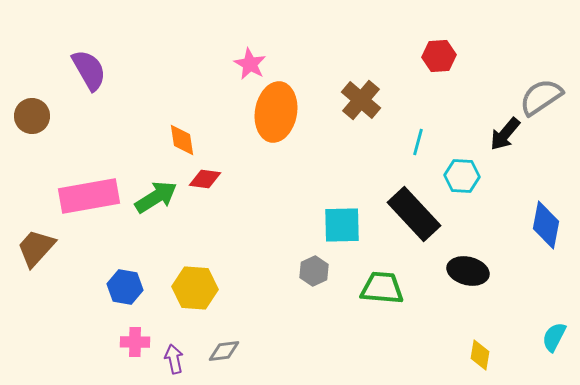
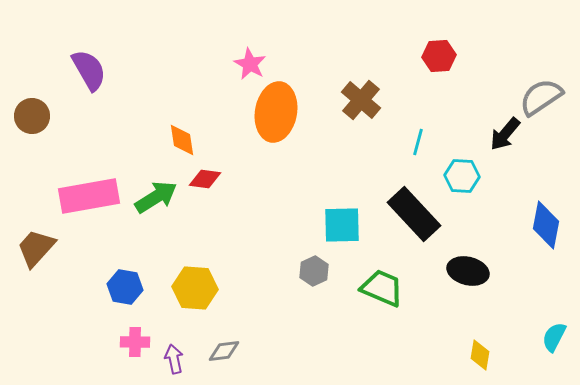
green trapezoid: rotated 18 degrees clockwise
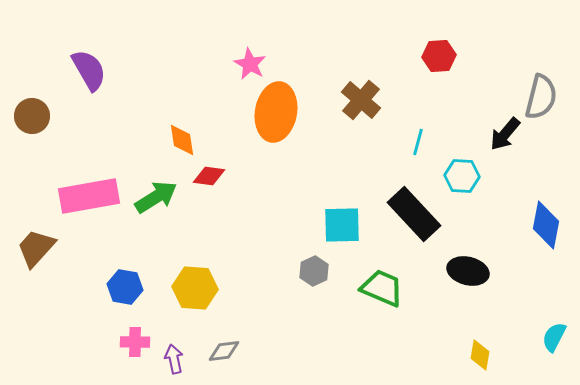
gray semicircle: rotated 138 degrees clockwise
red diamond: moved 4 px right, 3 px up
